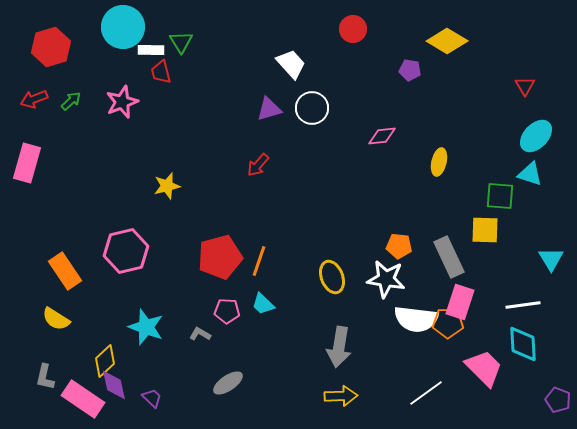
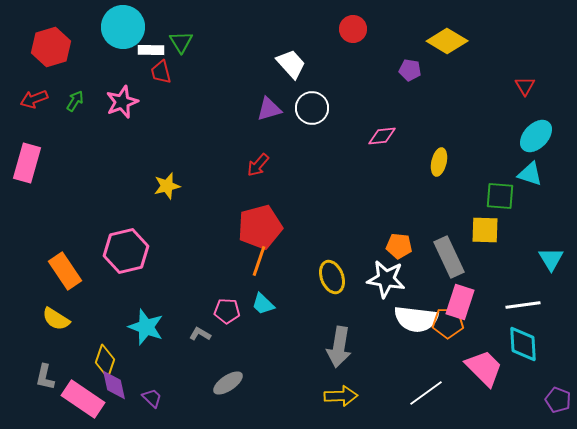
green arrow at (71, 101): moved 4 px right; rotated 15 degrees counterclockwise
red pentagon at (220, 257): moved 40 px right, 30 px up
yellow diamond at (105, 361): rotated 28 degrees counterclockwise
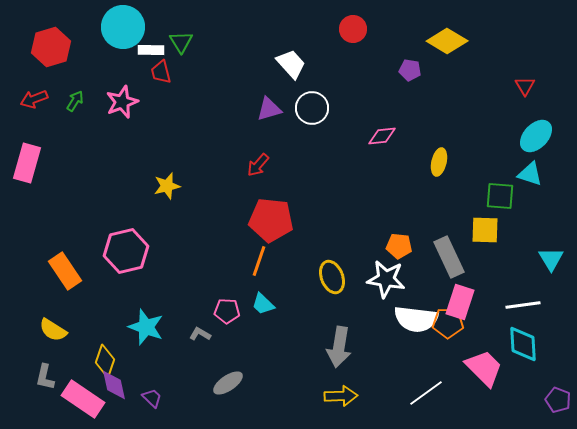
red pentagon at (260, 227): moved 11 px right, 7 px up; rotated 21 degrees clockwise
yellow semicircle at (56, 319): moved 3 px left, 11 px down
